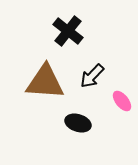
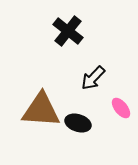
black arrow: moved 1 px right, 2 px down
brown triangle: moved 4 px left, 28 px down
pink ellipse: moved 1 px left, 7 px down
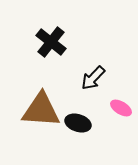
black cross: moved 17 px left, 11 px down
pink ellipse: rotated 20 degrees counterclockwise
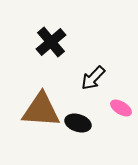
black cross: rotated 12 degrees clockwise
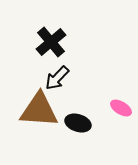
black arrow: moved 36 px left
brown triangle: moved 2 px left
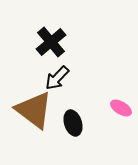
brown triangle: moved 5 px left; rotated 33 degrees clockwise
black ellipse: moved 5 px left; rotated 55 degrees clockwise
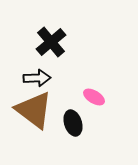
black arrow: moved 20 px left; rotated 136 degrees counterclockwise
pink ellipse: moved 27 px left, 11 px up
